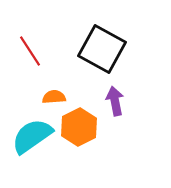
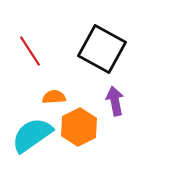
cyan semicircle: moved 1 px up
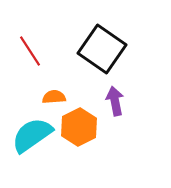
black square: rotated 6 degrees clockwise
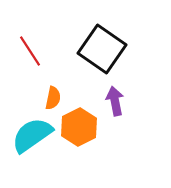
orange semicircle: moved 1 px left, 1 px down; rotated 105 degrees clockwise
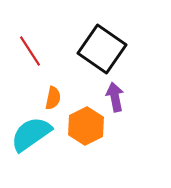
purple arrow: moved 4 px up
orange hexagon: moved 7 px right, 1 px up
cyan semicircle: moved 1 px left, 1 px up
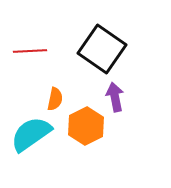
red line: rotated 60 degrees counterclockwise
orange semicircle: moved 2 px right, 1 px down
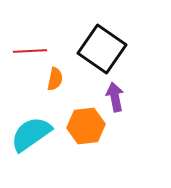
orange semicircle: moved 20 px up
orange hexagon: rotated 21 degrees clockwise
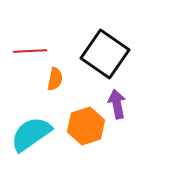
black square: moved 3 px right, 5 px down
purple arrow: moved 2 px right, 7 px down
orange hexagon: rotated 12 degrees counterclockwise
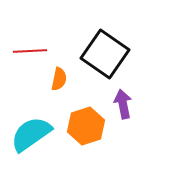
orange semicircle: moved 4 px right
purple arrow: moved 6 px right
